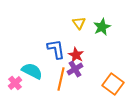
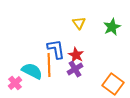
green star: moved 10 px right
orange line: moved 12 px left, 14 px up; rotated 15 degrees counterclockwise
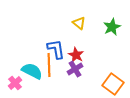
yellow triangle: rotated 16 degrees counterclockwise
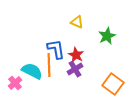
yellow triangle: moved 2 px left, 1 px up; rotated 16 degrees counterclockwise
green star: moved 5 px left, 9 px down
